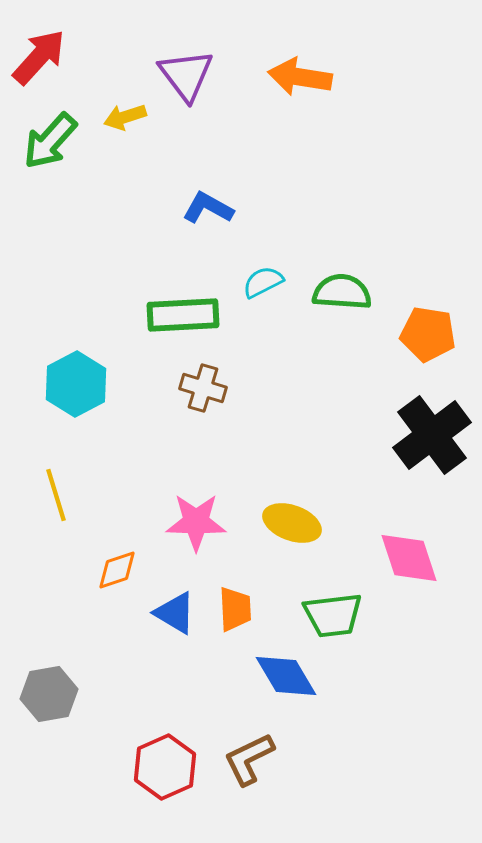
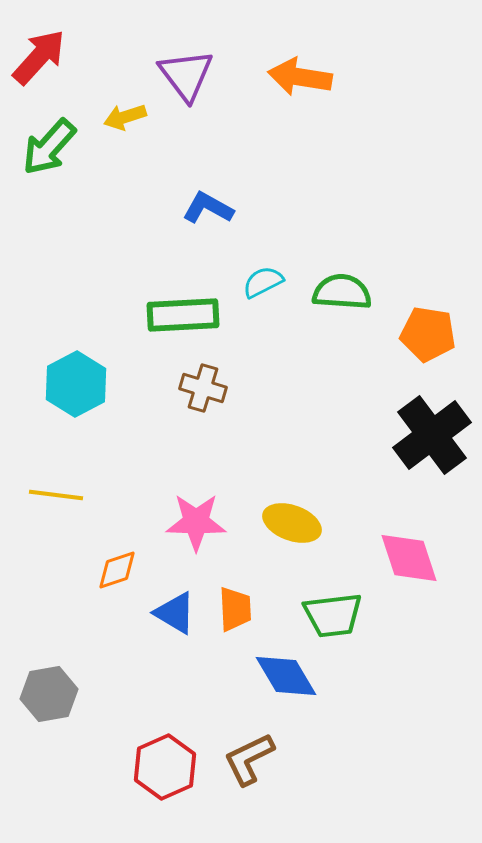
green arrow: moved 1 px left, 6 px down
yellow line: rotated 66 degrees counterclockwise
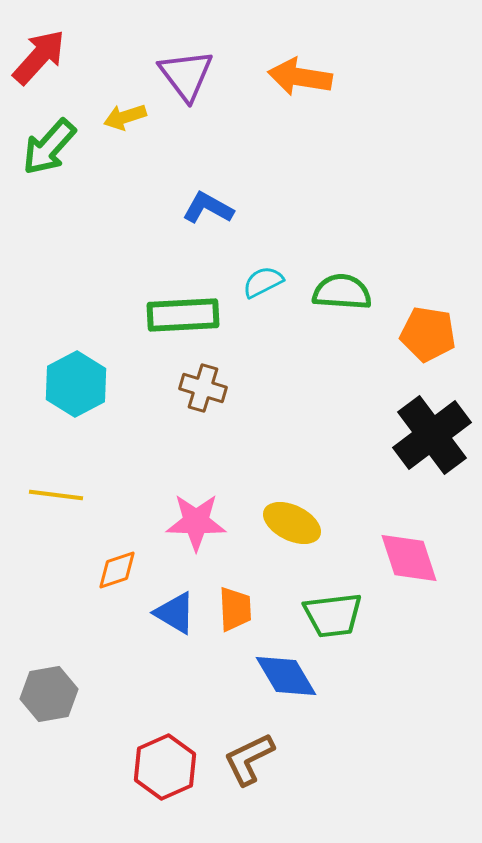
yellow ellipse: rotated 6 degrees clockwise
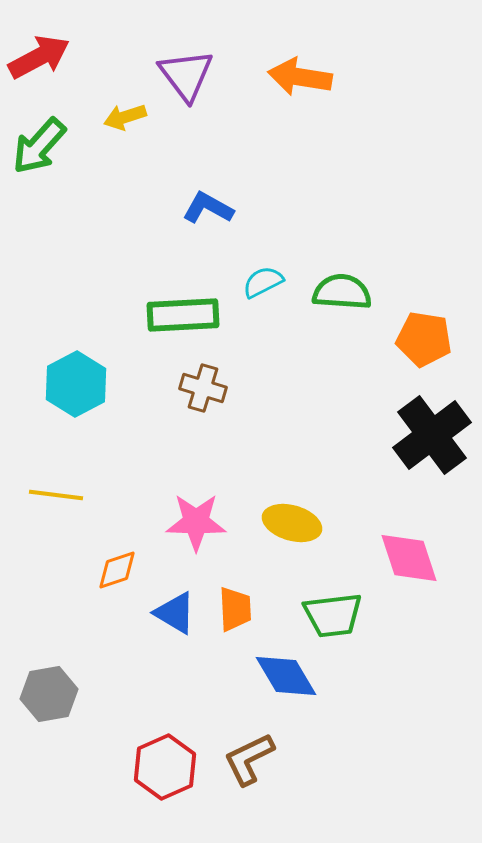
red arrow: rotated 20 degrees clockwise
green arrow: moved 10 px left, 1 px up
orange pentagon: moved 4 px left, 5 px down
yellow ellipse: rotated 10 degrees counterclockwise
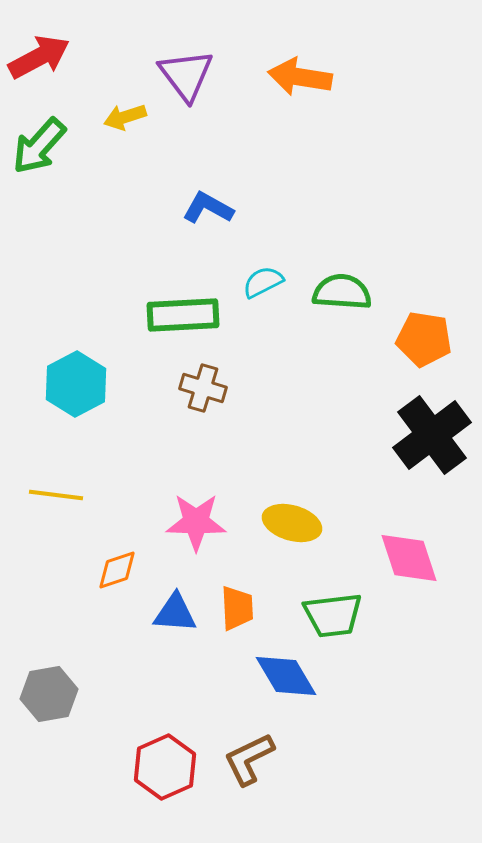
orange trapezoid: moved 2 px right, 1 px up
blue triangle: rotated 27 degrees counterclockwise
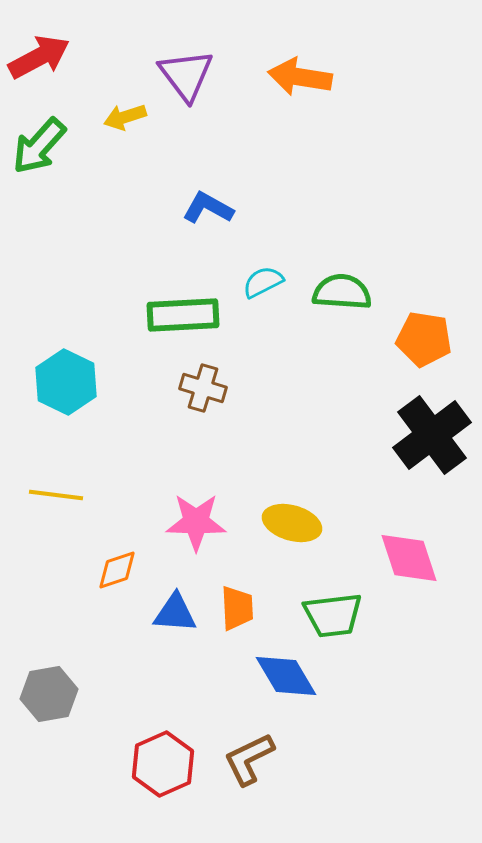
cyan hexagon: moved 10 px left, 2 px up; rotated 6 degrees counterclockwise
red hexagon: moved 2 px left, 3 px up
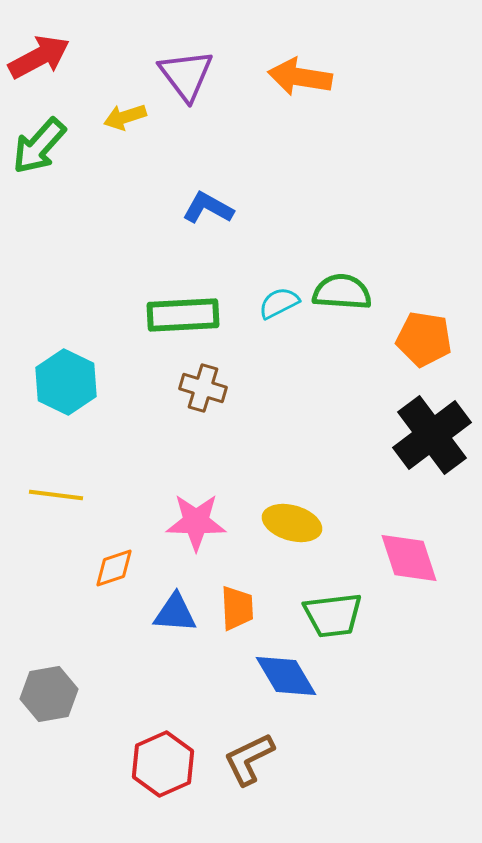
cyan semicircle: moved 16 px right, 21 px down
orange diamond: moved 3 px left, 2 px up
